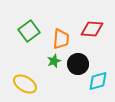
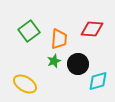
orange trapezoid: moved 2 px left
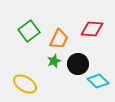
orange trapezoid: rotated 20 degrees clockwise
cyan diamond: rotated 60 degrees clockwise
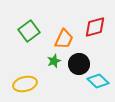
red diamond: moved 3 px right, 2 px up; rotated 20 degrees counterclockwise
orange trapezoid: moved 5 px right
black circle: moved 1 px right
yellow ellipse: rotated 45 degrees counterclockwise
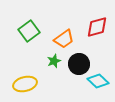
red diamond: moved 2 px right
orange trapezoid: rotated 30 degrees clockwise
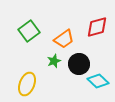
yellow ellipse: moved 2 px right; rotated 55 degrees counterclockwise
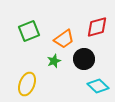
green square: rotated 15 degrees clockwise
black circle: moved 5 px right, 5 px up
cyan diamond: moved 5 px down
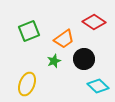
red diamond: moved 3 px left, 5 px up; rotated 50 degrees clockwise
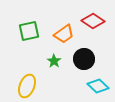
red diamond: moved 1 px left, 1 px up
green square: rotated 10 degrees clockwise
orange trapezoid: moved 5 px up
green star: rotated 16 degrees counterclockwise
yellow ellipse: moved 2 px down
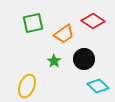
green square: moved 4 px right, 8 px up
